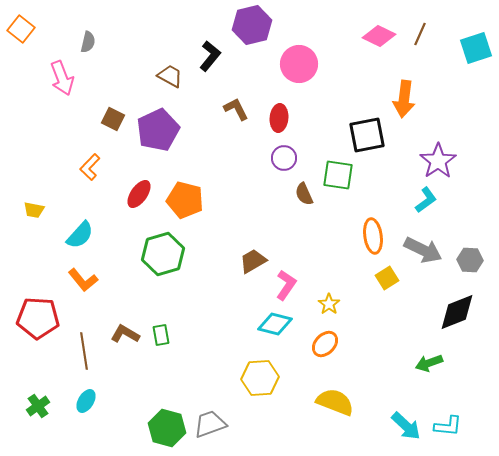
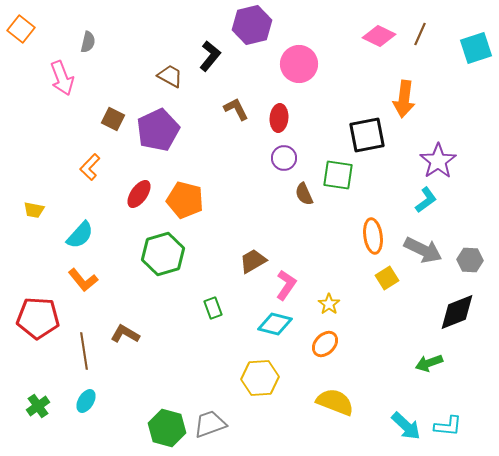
green rectangle at (161, 335): moved 52 px right, 27 px up; rotated 10 degrees counterclockwise
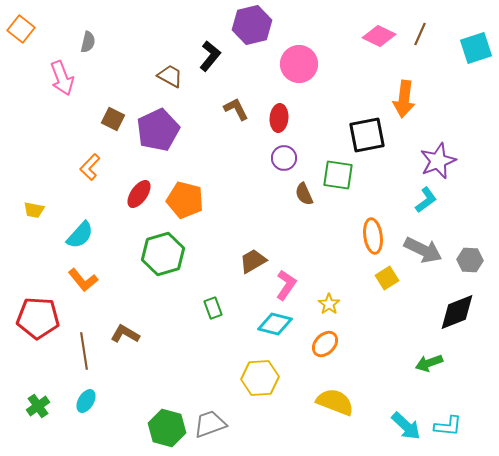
purple star at (438, 161): rotated 12 degrees clockwise
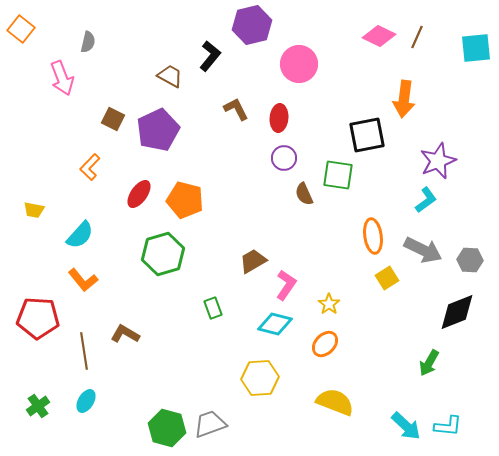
brown line at (420, 34): moved 3 px left, 3 px down
cyan square at (476, 48): rotated 12 degrees clockwise
green arrow at (429, 363): rotated 40 degrees counterclockwise
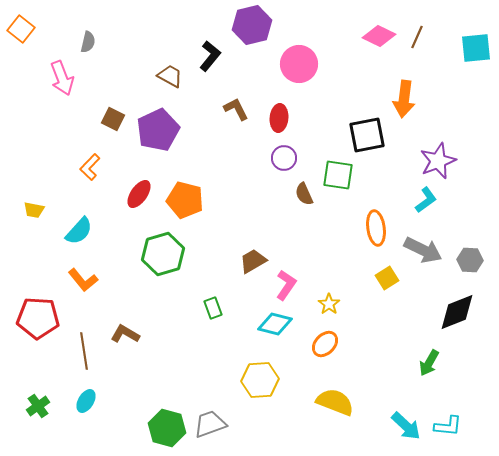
cyan semicircle at (80, 235): moved 1 px left, 4 px up
orange ellipse at (373, 236): moved 3 px right, 8 px up
yellow hexagon at (260, 378): moved 2 px down
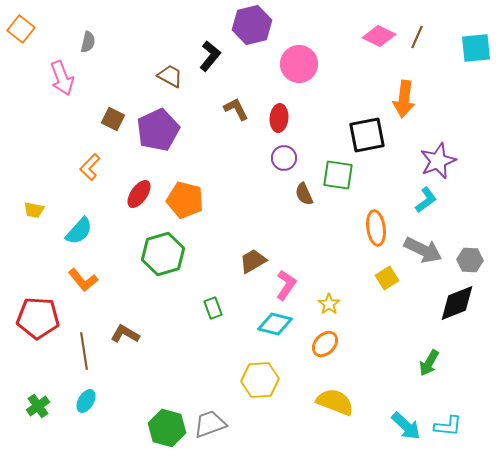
black diamond at (457, 312): moved 9 px up
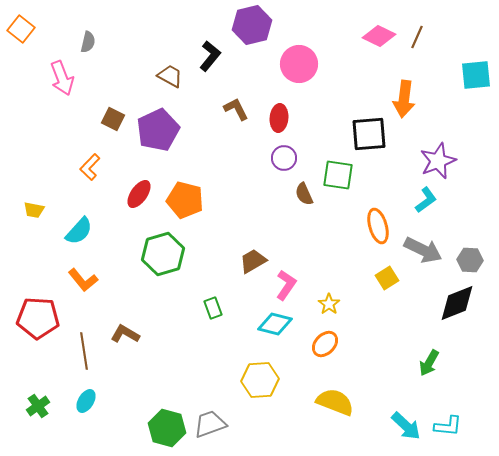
cyan square at (476, 48): moved 27 px down
black square at (367, 135): moved 2 px right, 1 px up; rotated 6 degrees clockwise
orange ellipse at (376, 228): moved 2 px right, 2 px up; rotated 8 degrees counterclockwise
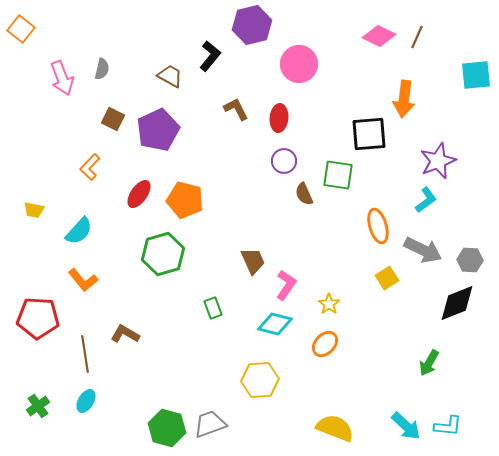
gray semicircle at (88, 42): moved 14 px right, 27 px down
purple circle at (284, 158): moved 3 px down
brown trapezoid at (253, 261): rotated 96 degrees clockwise
brown line at (84, 351): moved 1 px right, 3 px down
yellow semicircle at (335, 402): moved 26 px down
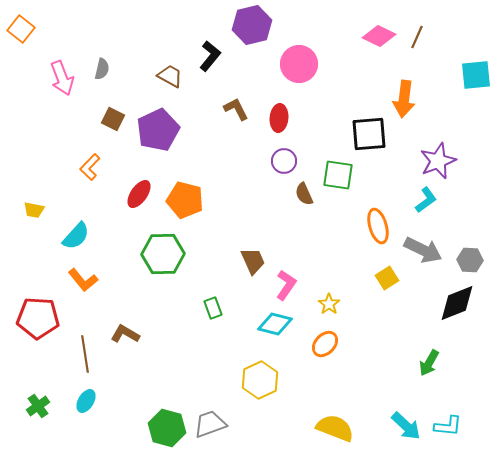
cyan semicircle at (79, 231): moved 3 px left, 5 px down
green hexagon at (163, 254): rotated 15 degrees clockwise
yellow hexagon at (260, 380): rotated 21 degrees counterclockwise
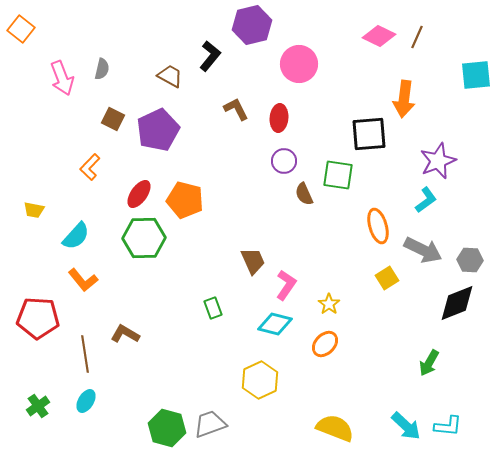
green hexagon at (163, 254): moved 19 px left, 16 px up
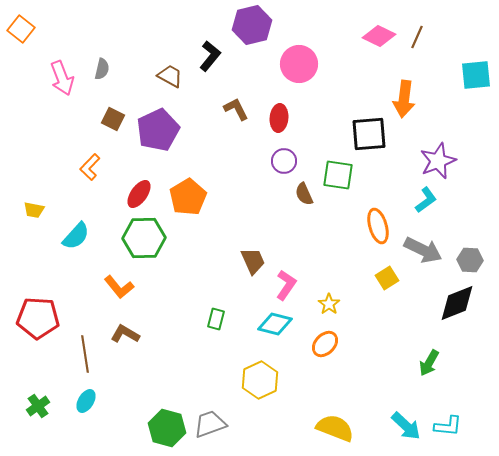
orange pentagon at (185, 200): moved 3 px right, 3 px up; rotated 27 degrees clockwise
orange L-shape at (83, 280): moved 36 px right, 7 px down
green rectangle at (213, 308): moved 3 px right, 11 px down; rotated 35 degrees clockwise
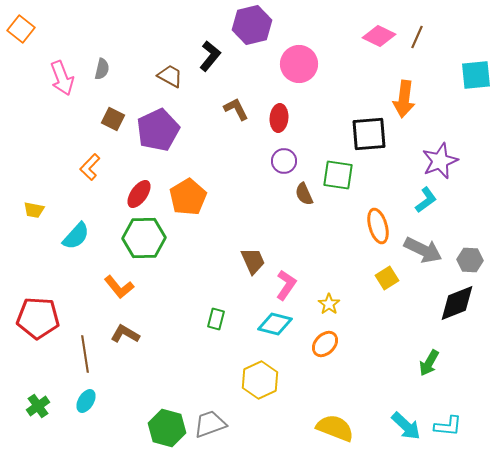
purple star at (438, 161): moved 2 px right
